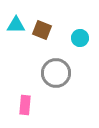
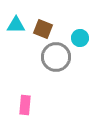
brown square: moved 1 px right, 1 px up
gray circle: moved 16 px up
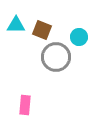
brown square: moved 1 px left, 1 px down
cyan circle: moved 1 px left, 1 px up
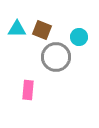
cyan triangle: moved 1 px right, 4 px down
pink rectangle: moved 3 px right, 15 px up
